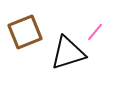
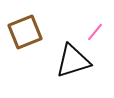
black triangle: moved 5 px right, 8 px down
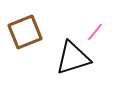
black triangle: moved 3 px up
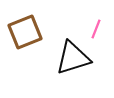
pink line: moved 1 px right, 3 px up; rotated 18 degrees counterclockwise
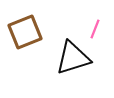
pink line: moved 1 px left
